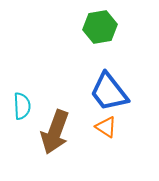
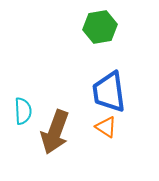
blue trapezoid: rotated 30 degrees clockwise
cyan semicircle: moved 1 px right, 5 px down
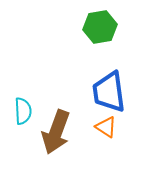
brown arrow: moved 1 px right
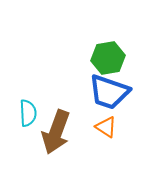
green hexagon: moved 8 px right, 31 px down
blue trapezoid: rotated 63 degrees counterclockwise
cyan semicircle: moved 5 px right, 2 px down
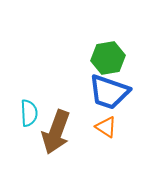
cyan semicircle: moved 1 px right
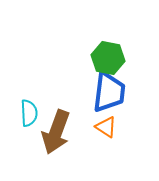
green hexagon: rotated 20 degrees clockwise
blue trapezoid: rotated 102 degrees counterclockwise
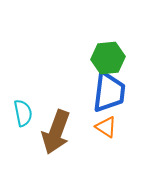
green hexagon: rotated 16 degrees counterclockwise
cyan semicircle: moved 6 px left; rotated 8 degrees counterclockwise
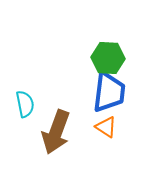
green hexagon: rotated 8 degrees clockwise
cyan semicircle: moved 2 px right, 9 px up
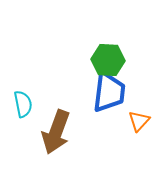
green hexagon: moved 2 px down
cyan semicircle: moved 2 px left
orange triangle: moved 33 px right, 6 px up; rotated 40 degrees clockwise
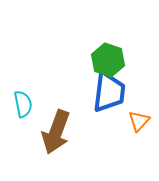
green hexagon: rotated 16 degrees clockwise
